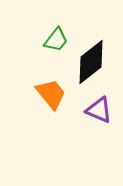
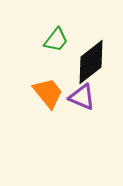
orange trapezoid: moved 3 px left, 1 px up
purple triangle: moved 17 px left, 13 px up
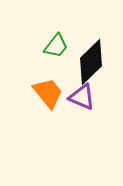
green trapezoid: moved 6 px down
black diamond: rotated 6 degrees counterclockwise
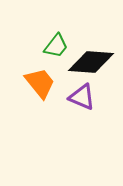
black diamond: rotated 48 degrees clockwise
orange trapezoid: moved 8 px left, 10 px up
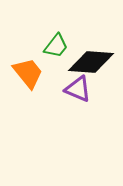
orange trapezoid: moved 12 px left, 10 px up
purple triangle: moved 4 px left, 8 px up
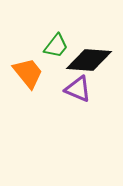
black diamond: moved 2 px left, 2 px up
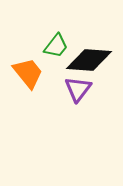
purple triangle: rotated 44 degrees clockwise
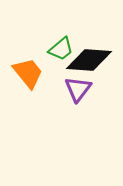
green trapezoid: moved 5 px right, 3 px down; rotated 12 degrees clockwise
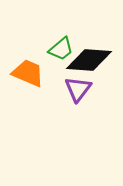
orange trapezoid: rotated 28 degrees counterclockwise
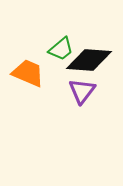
purple triangle: moved 4 px right, 2 px down
